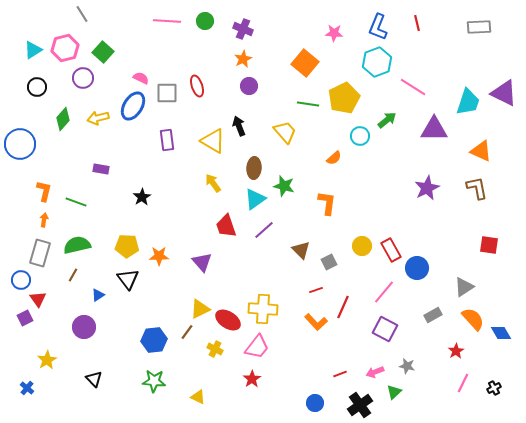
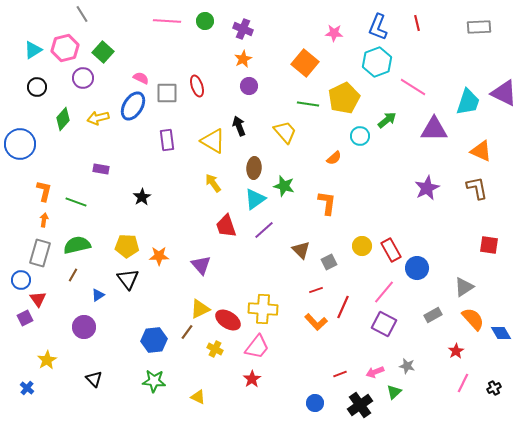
purple triangle at (202, 262): moved 1 px left, 3 px down
purple square at (385, 329): moved 1 px left, 5 px up
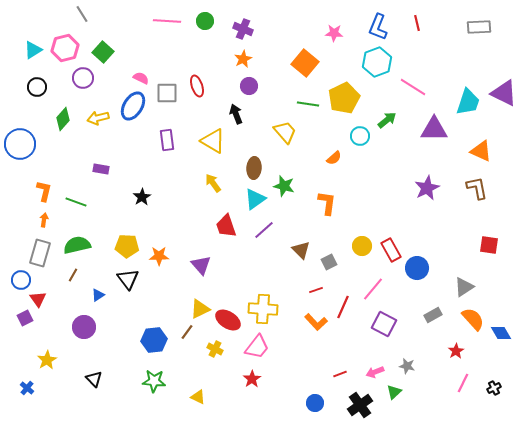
black arrow at (239, 126): moved 3 px left, 12 px up
pink line at (384, 292): moved 11 px left, 3 px up
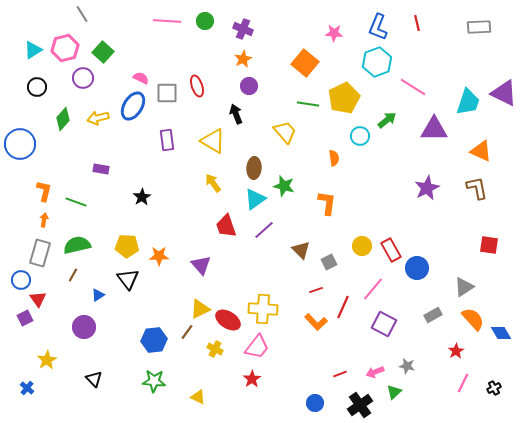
orange semicircle at (334, 158): rotated 56 degrees counterclockwise
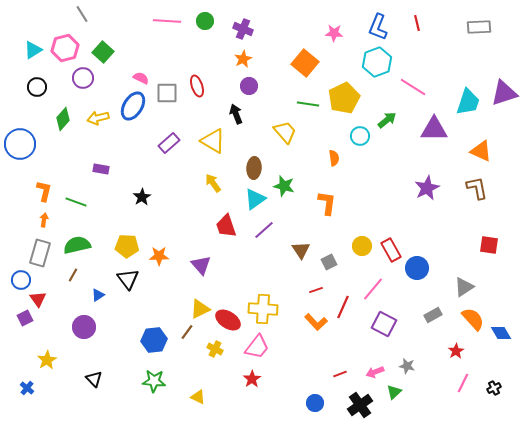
purple triangle at (504, 93): rotated 44 degrees counterclockwise
purple rectangle at (167, 140): moved 2 px right, 3 px down; rotated 55 degrees clockwise
brown triangle at (301, 250): rotated 12 degrees clockwise
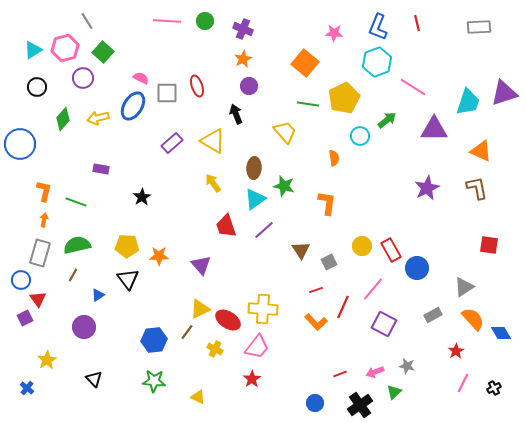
gray line at (82, 14): moved 5 px right, 7 px down
purple rectangle at (169, 143): moved 3 px right
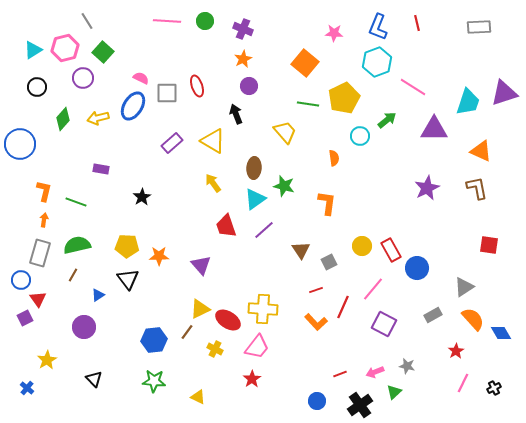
blue circle at (315, 403): moved 2 px right, 2 px up
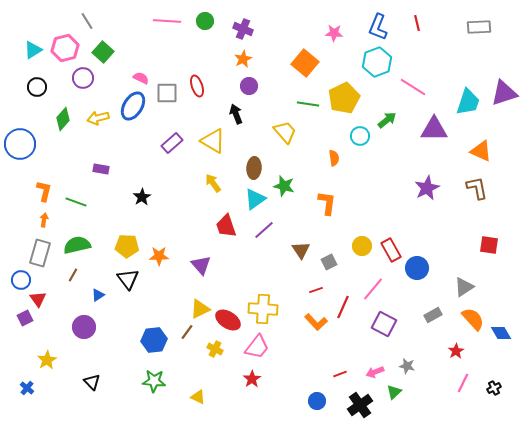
black triangle at (94, 379): moved 2 px left, 3 px down
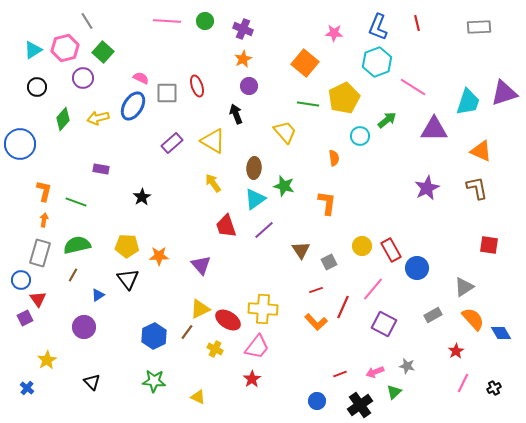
blue hexagon at (154, 340): moved 4 px up; rotated 20 degrees counterclockwise
